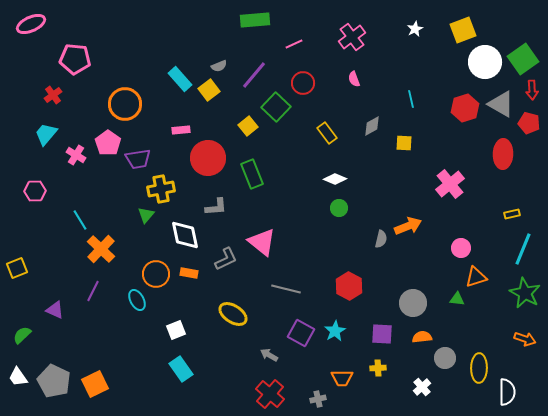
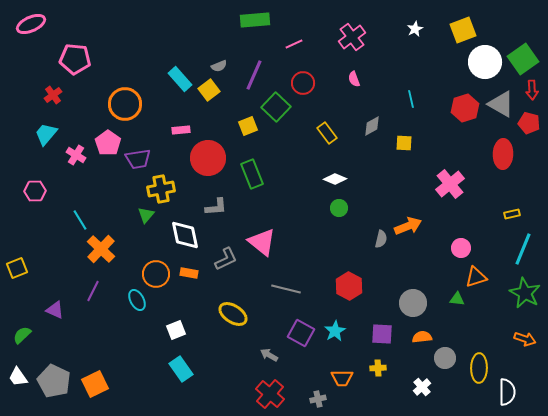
purple line at (254, 75): rotated 16 degrees counterclockwise
yellow square at (248, 126): rotated 18 degrees clockwise
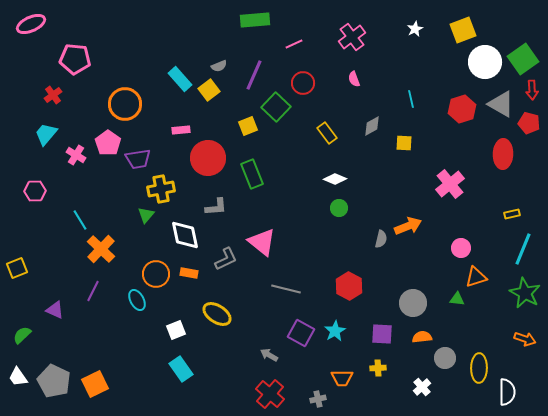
red hexagon at (465, 108): moved 3 px left, 1 px down
yellow ellipse at (233, 314): moved 16 px left
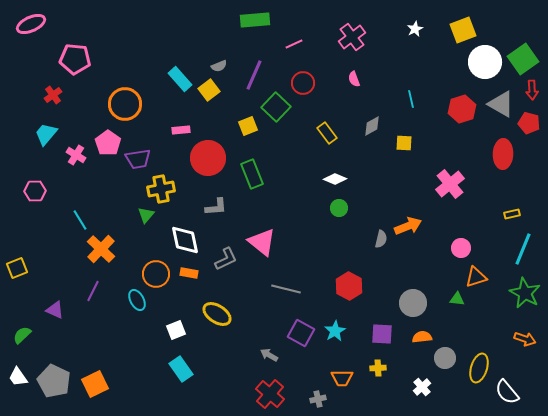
white diamond at (185, 235): moved 5 px down
yellow ellipse at (479, 368): rotated 16 degrees clockwise
white semicircle at (507, 392): rotated 140 degrees clockwise
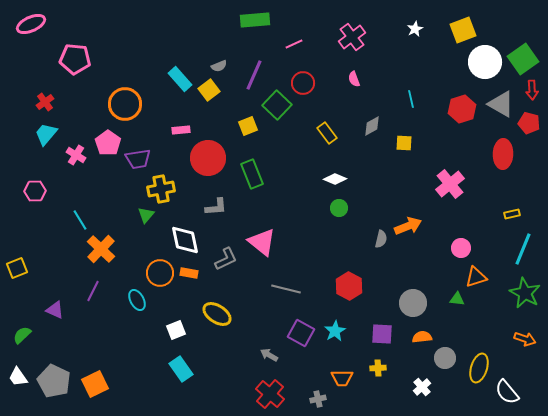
red cross at (53, 95): moved 8 px left, 7 px down
green square at (276, 107): moved 1 px right, 2 px up
orange circle at (156, 274): moved 4 px right, 1 px up
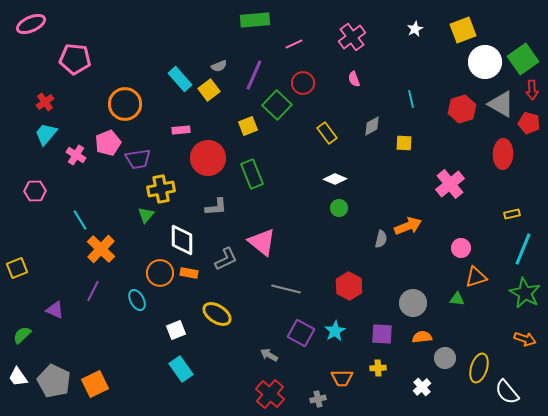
pink pentagon at (108, 143): rotated 15 degrees clockwise
white diamond at (185, 240): moved 3 px left; rotated 12 degrees clockwise
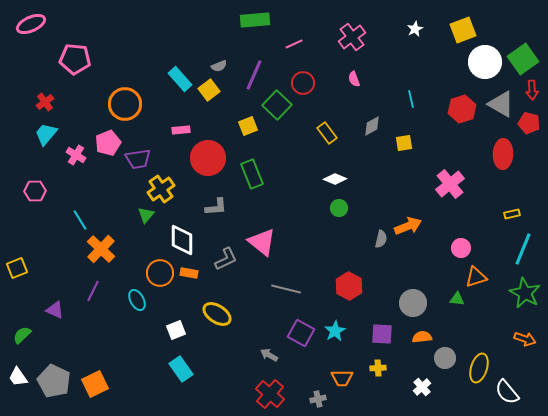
yellow square at (404, 143): rotated 12 degrees counterclockwise
yellow cross at (161, 189): rotated 24 degrees counterclockwise
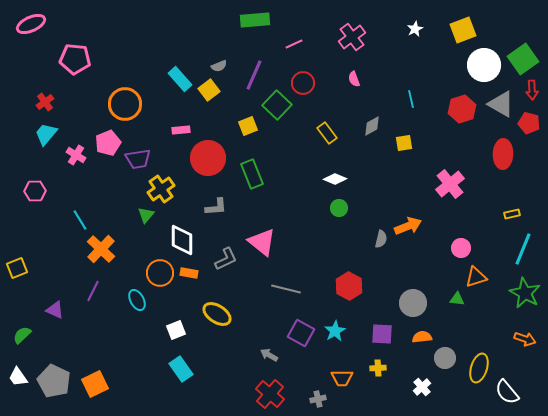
white circle at (485, 62): moved 1 px left, 3 px down
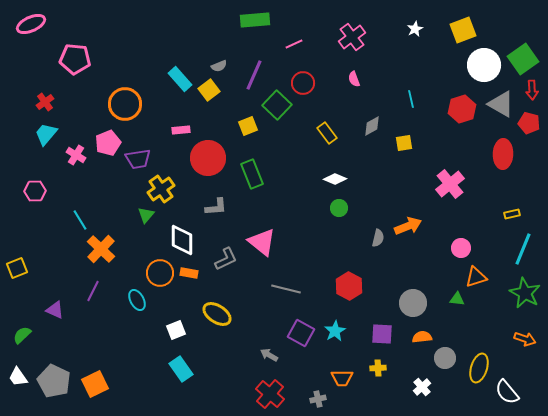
gray semicircle at (381, 239): moved 3 px left, 1 px up
